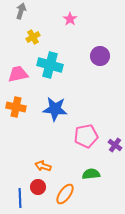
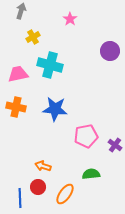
purple circle: moved 10 px right, 5 px up
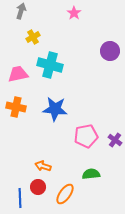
pink star: moved 4 px right, 6 px up
purple cross: moved 5 px up
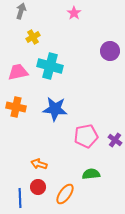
cyan cross: moved 1 px down
pink trapezoid: moved 2 px up
orange arrow: moved 4 px left, 2 px up
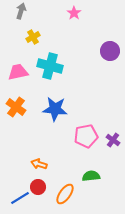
orange cross: rotated 24 degrees clockwise
purple cross: moved 2 px left
green semicircle: moved 2 px down
blue line: rotated 60 degrees clockwise
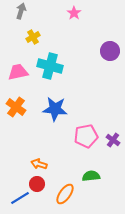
red circle: moved 1 px left, 3 px up
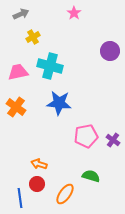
gray arrow: moved 3 px down; rotated 49 degrees clockwise
blue star: moved 4 px right, 6 px up
green semicircle: rotated 24 degrees clockwise
blue line: rotated 66 degrees counterclockwise
